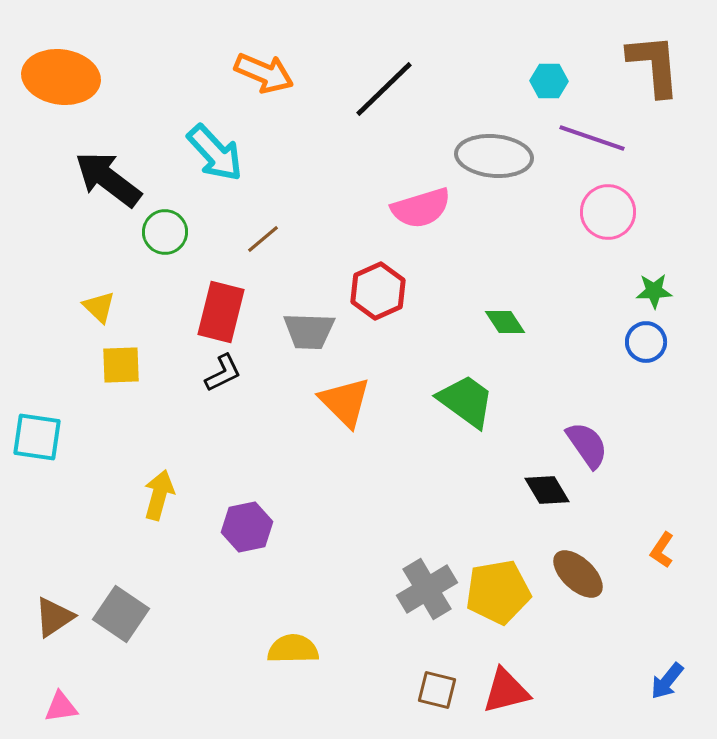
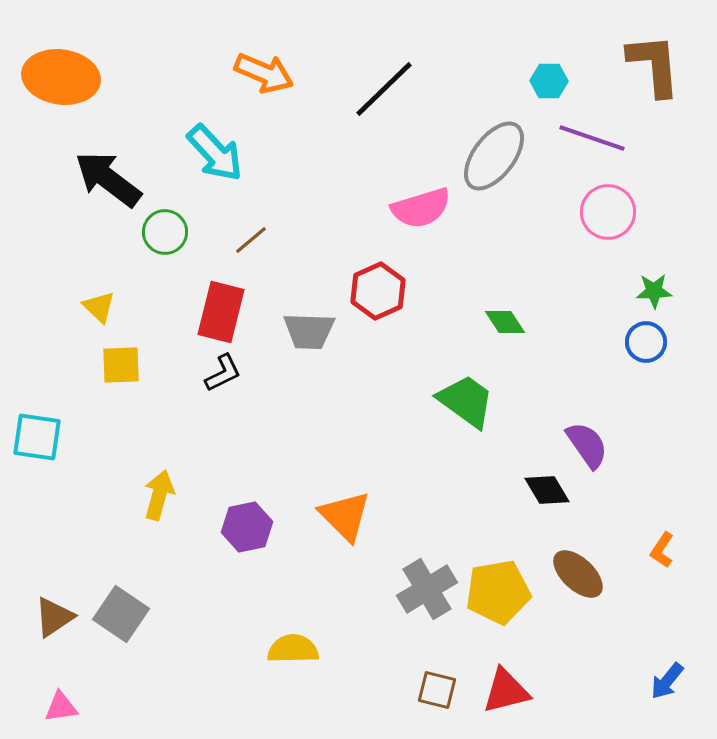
gray ellipse: rotated 58 degrees counterclockwise
brown line: moved 12 px left, 1 px down
orange triangle: moved 114 px down
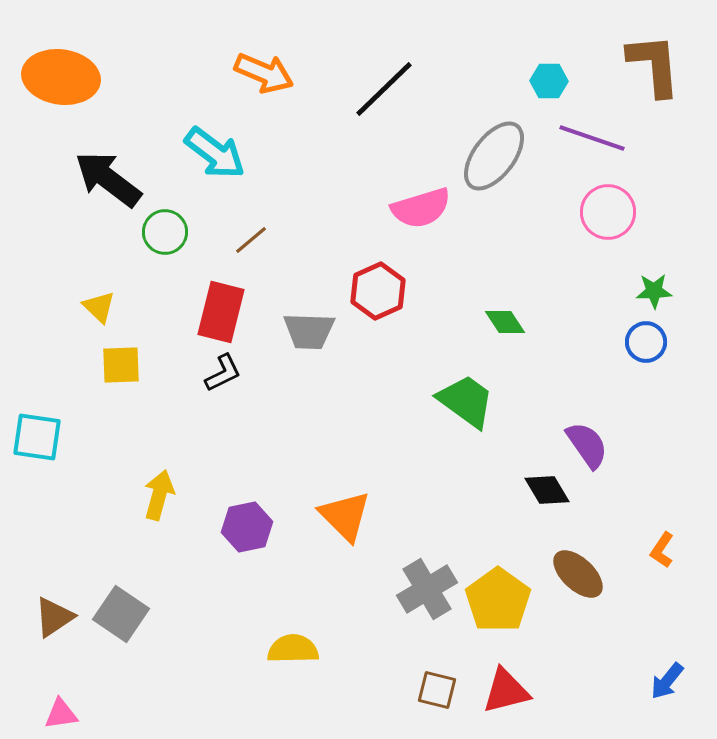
cyan arrow: rotated 10 degrees counterclockwise
yellow pentagon: moved 8 px down; rotated 26 degrees counterclockwise
pink triangle: moved 7 px down
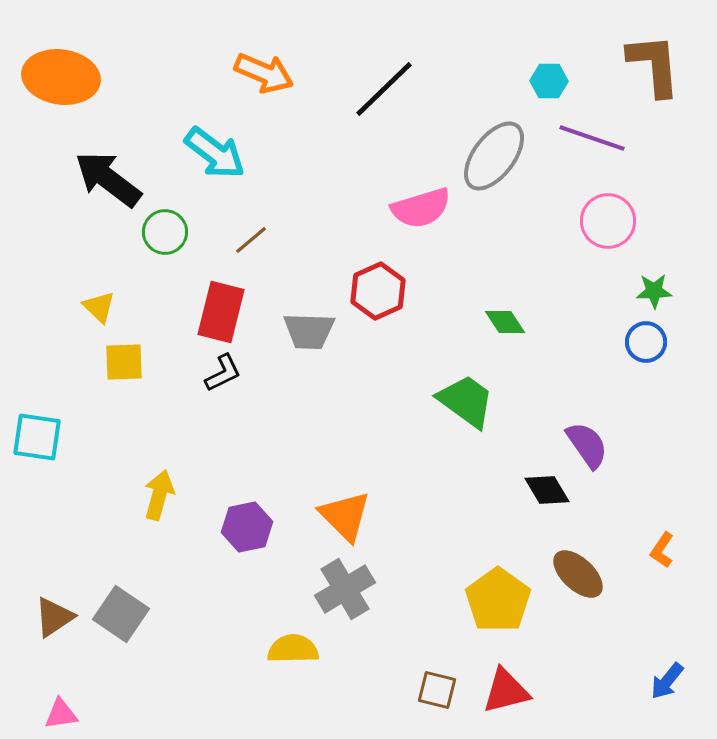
pink circle: moved 9 px down
yellow square: moved 3 px right, 3 px up
gray cross: moved 82 px left
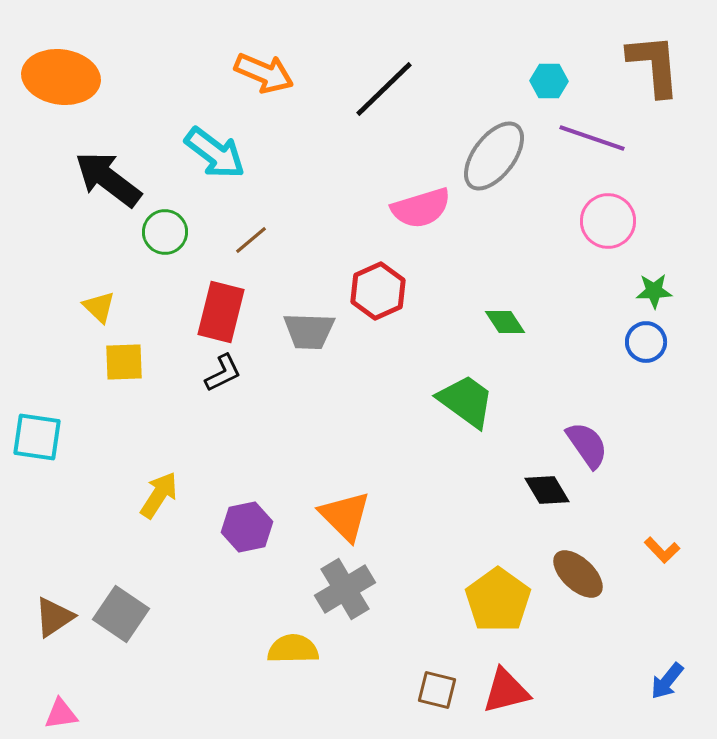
yellow arrow: rotated 18 degrees clockwise
orange L-shape: rotated 78 degrees counterclockwise
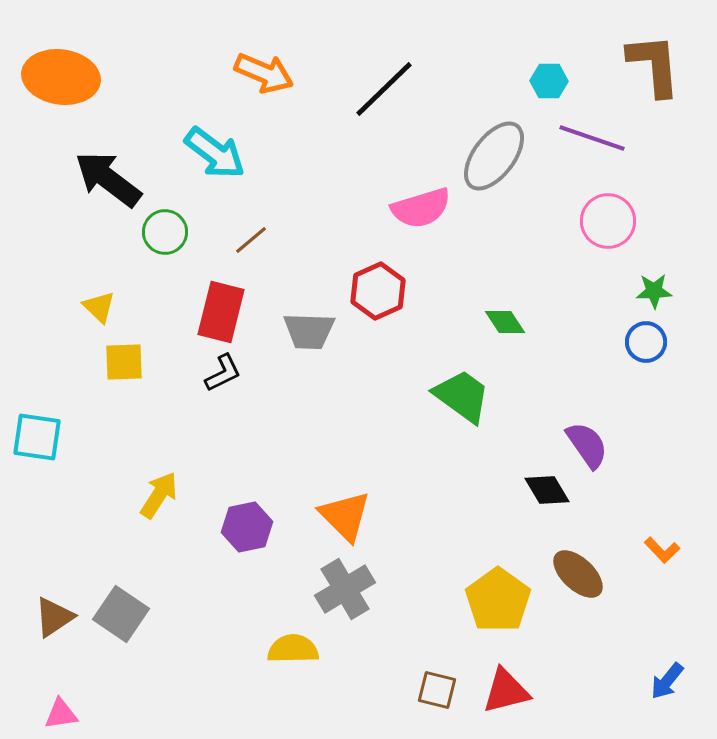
green trapezoid: moved 4 px left, 5 px up
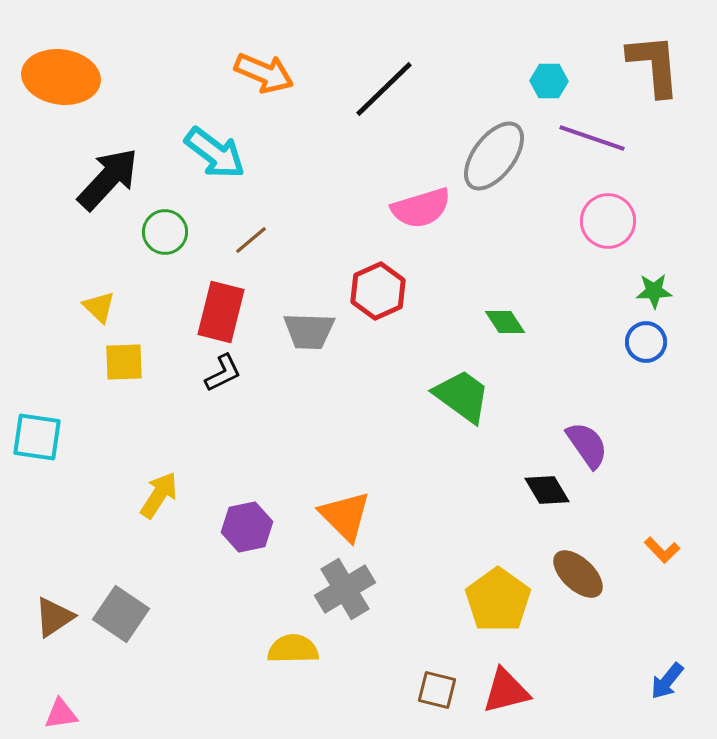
black arrow: rotated 96 degrees clockwise
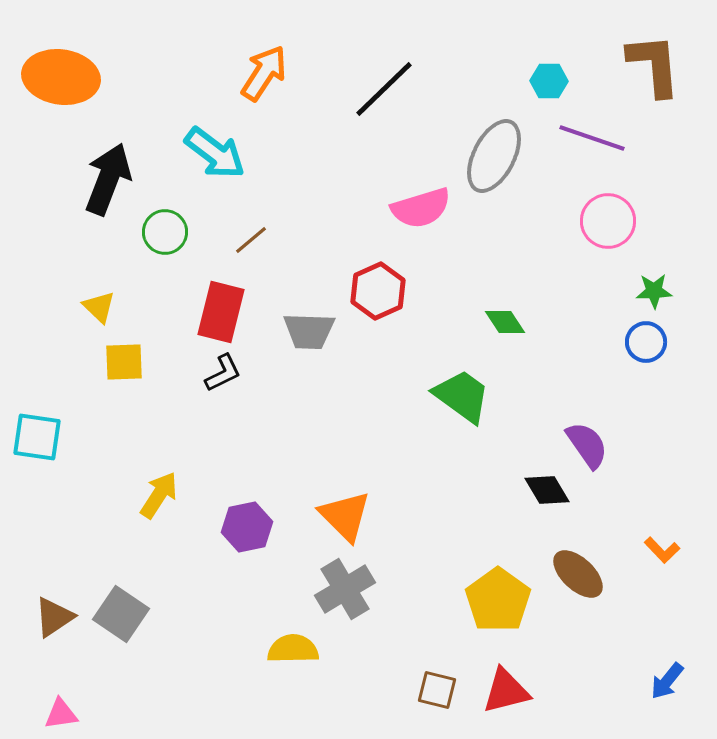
orange arrow: rotated 80 degrees counterclockwise
gray ellipse: rotated 10 degrees counterclockwise
black arrow: rotated 22 degrees counterclockwise
